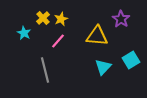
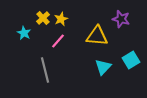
purple star: rotated 18 degrees counterclockwise
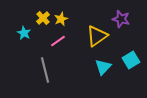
yellow triangle: rotated 40 degrees counterclockwise
pink line: rotated 14 degrees clockwise
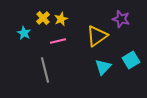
pink line: rotated 21 degrees clockwise
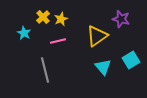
yellow cross: moved 1 px up
cyan triangle: rotated 24 degrees counterclockwise
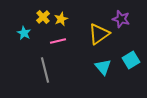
yellow triangle: moved 2 px right, 2 px up
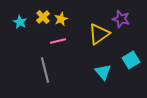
cyan star: moved 4 px left, 11 px up
cyan triangle: moved 5 px down
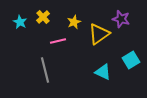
yellow star: moved 13 px right, 3 px down
cyan triangle: rotated 24 degrees counterclockwise
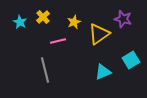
purple star: moved 2 px right
cyan triangle: rotated 48 degrees counterclockwise
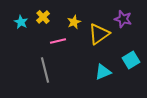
cyan star: moved 1 px right
